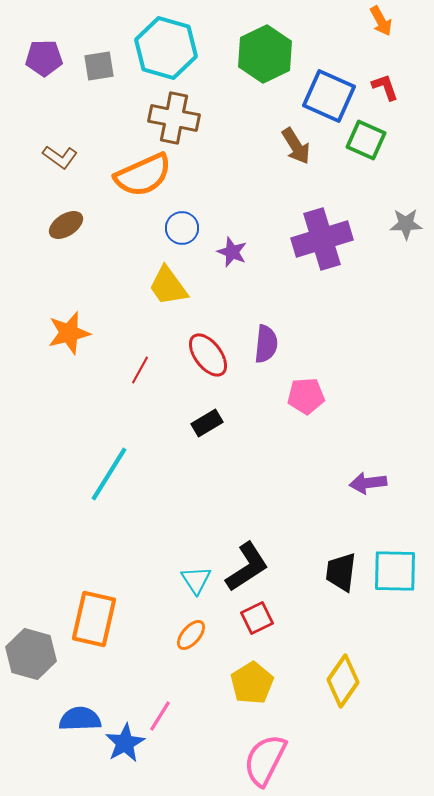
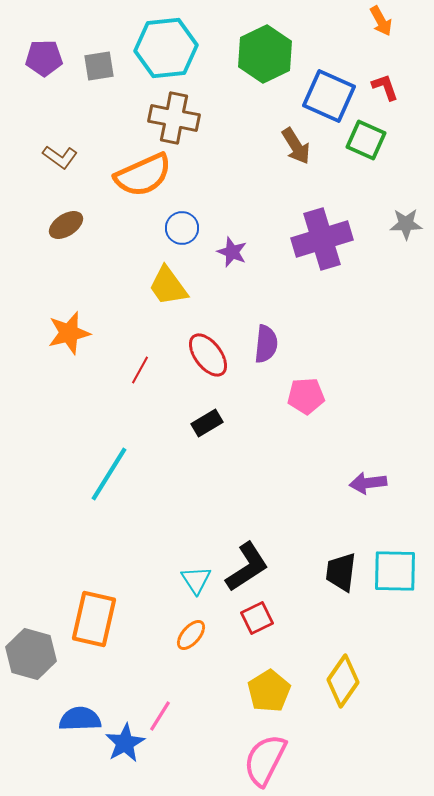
cyan hexagon: rotated 22 degrees counterclockwise
yellow pentagon: moved 17 px right, 8 px down
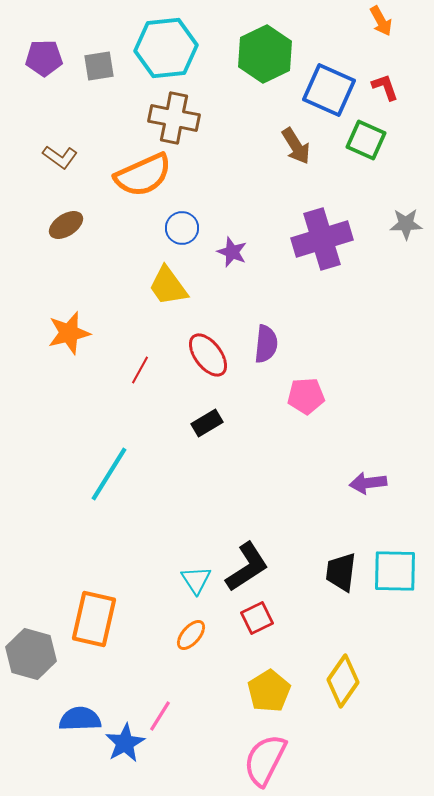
blue square: moved 6 px up
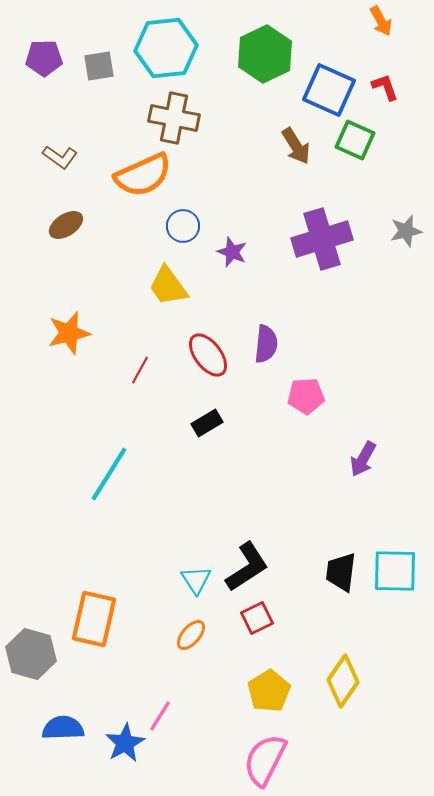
green square: moved 11 px left
gray star: moved 7 px down; rotated 12 degrees counterclockwise
blue circle: moved 1 px right, 2 px up
purple arrow: moved 5 px left, 24 px up; rotated 54 degrees counterclockwise
blue semicircle: moved 17 px left, 9 px down
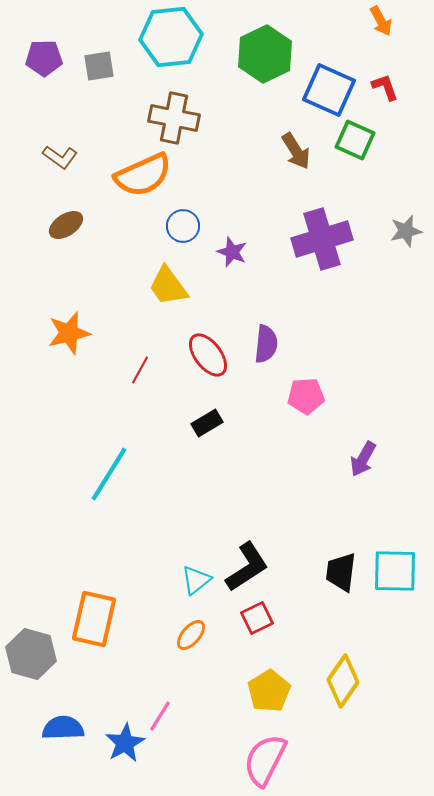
cyan hexagon: moved 5 px right, 11 px up
brown arrow: moved 5 px down
cyan triangle: rotated 24 degrees clockwise
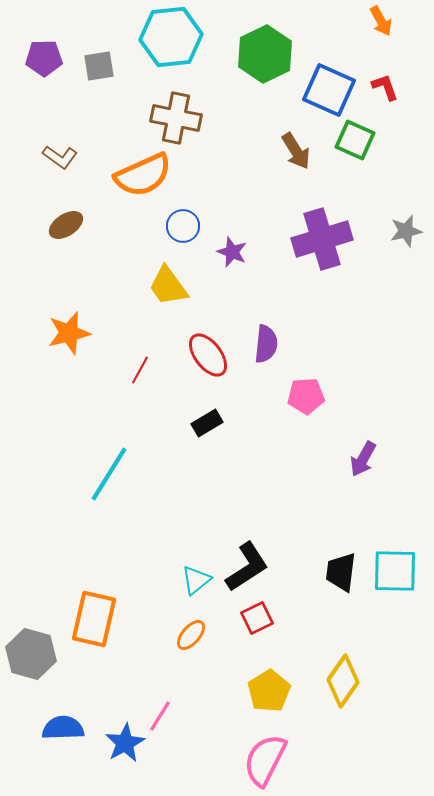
brown cross: moved 2 px right
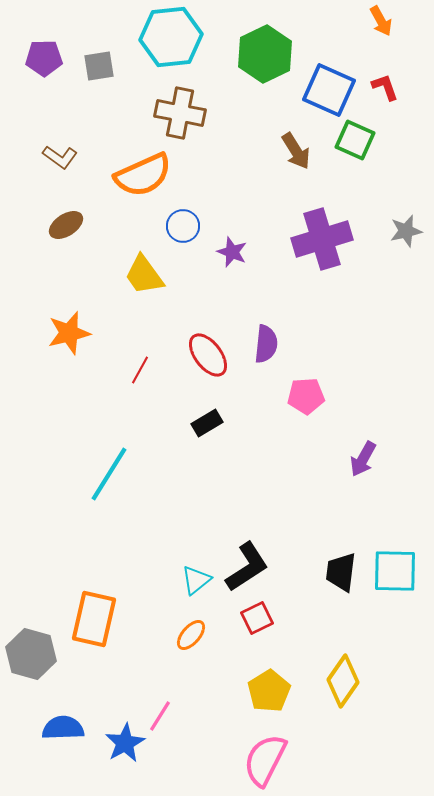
brown cross: moved 4 px right, 5 px up
yellow trapezoid: moved 24 px left, 11 px up
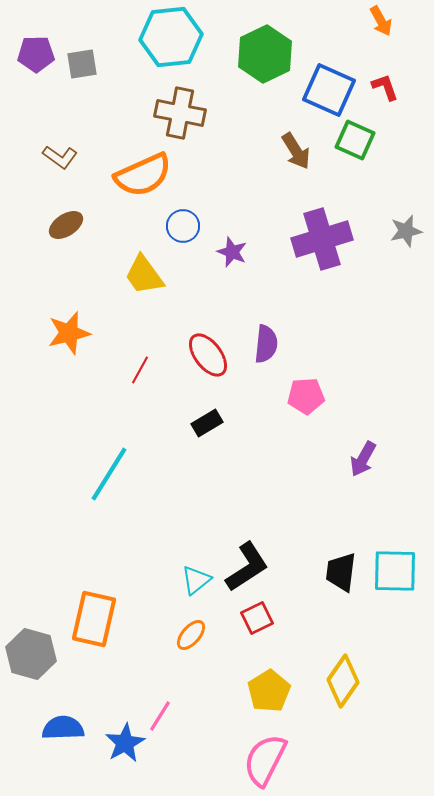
purple pentagon: moved 8 px left, 4 px up
gray square: moved 17 px left, 2 px up
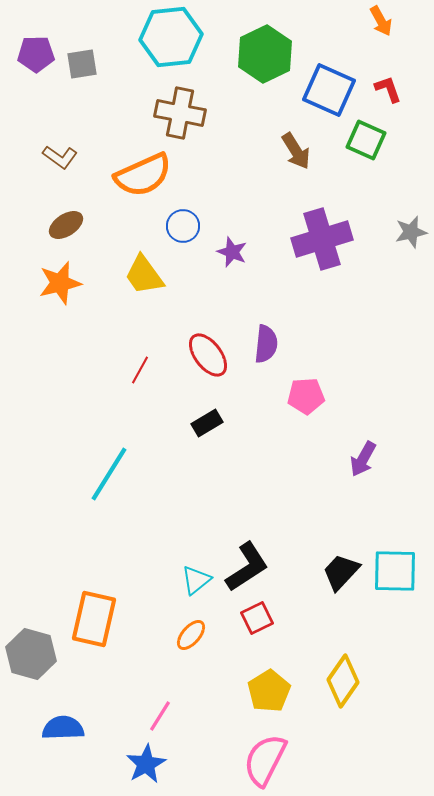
red L-shape: moved 3 px right, 2 px down
green square: moved 11 px right
gray star: moved 5 px right, 1 px down
orange star: moved 9 px left, 50 px up
black trapezoid: rotated 36 degrees clockwise
blue star: moved 21 px right, 21 px down
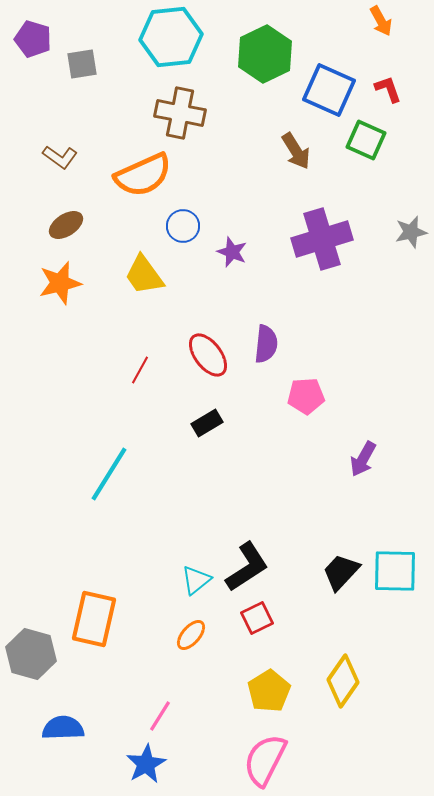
purple pentagon: moved 3 px left, 15 px up; rotated 18 degrees clockwise
